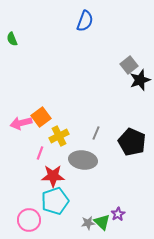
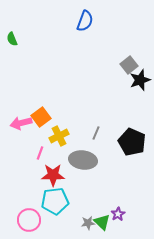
red star: moved 1 px up
cyan pentagon: rotated 12 degrees clockwise
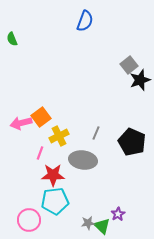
green triangle: moved 4 px down
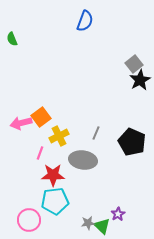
gray square: moved 5 px right, 1 px up
black star: rotated 10 degrees counterclockwise
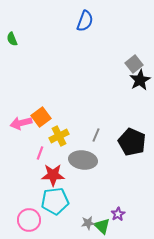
gray line: moved 2 px down
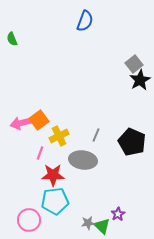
orange square: moved 2 px left, 3 px down
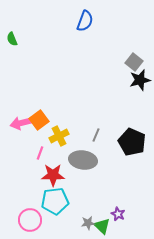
gray square: moved 2 px up; rotated 12 degrees counterclockwise
black star: rotated 15 degrees clockwise
purple star: rotated 16 degrees counterclockwise
pink circle: moved 1 px right
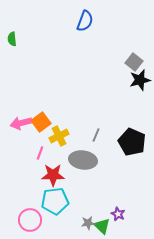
green semicircle: rotated 16 degrees clockwise
orange square: moved 2 px right, 2 px down
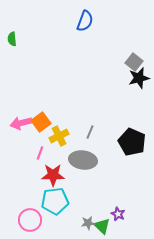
black star: moved 1 px left, 2 px up
gray line: moved 6 px left, 3 px up
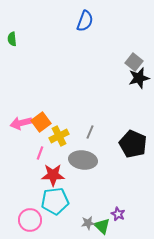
black pentagon: moved 1 px right, 2 px down
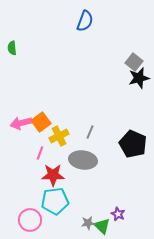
green semicircle: moved 9 px down
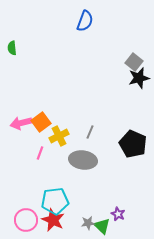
red star: moved 45 px down; rotated 25 degrees clockwise
pink circle: moved 4 px left
